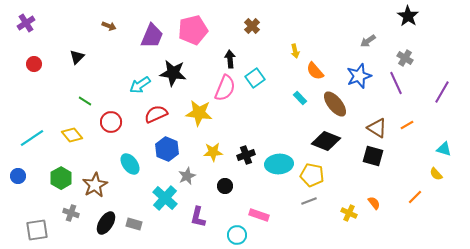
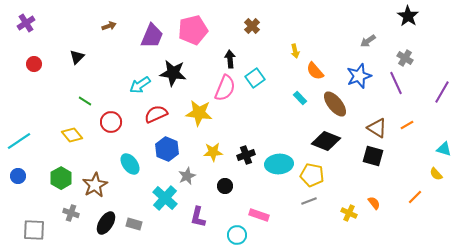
brown arrow at (109, 26): rotated 40 degrees counterclockwise
cyan line at (32, 138): moved 13 px left, 3 px down
gray square at (37, 230): moved 3 px left; rotated 10 degrees clockwise
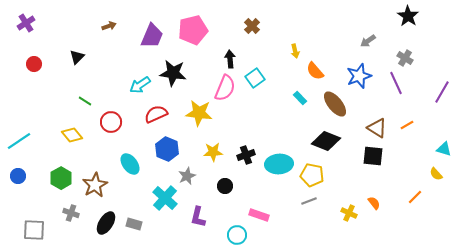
black square at (373, 156): rotated 10 degrees counterclockwise
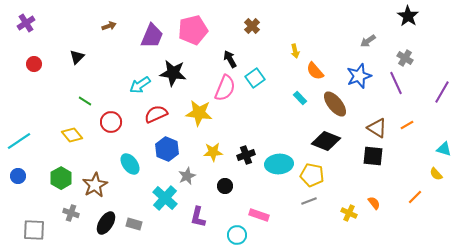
black arrow at (230, 59): rotated 24 degrees counterclockwise
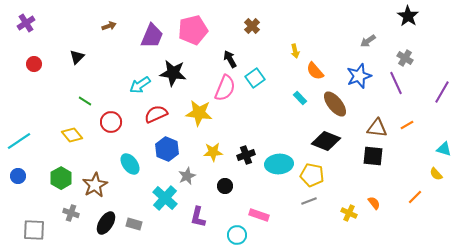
brown triangle at (377, 128): rotated 25 degrees counterclockwise
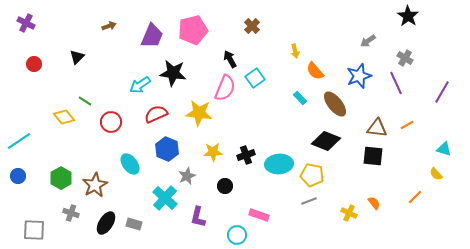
purple cross at (26, 23): rotated 30 degrees counterclockwise
yellow diamond at (72, 135): moved 8 px left, 18 px up
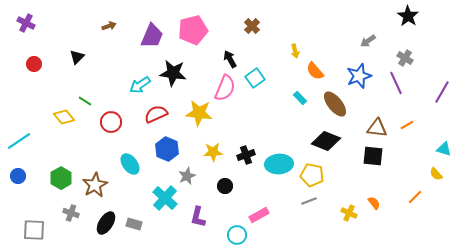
pink rectangle at (259, 215): rotated 48 degrees counterclockwise
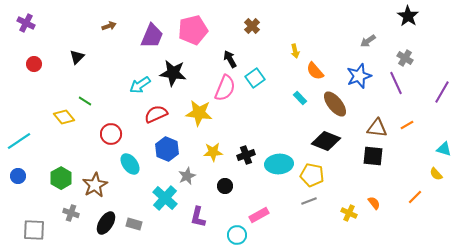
red circle at (111, 122): moved 12 px down
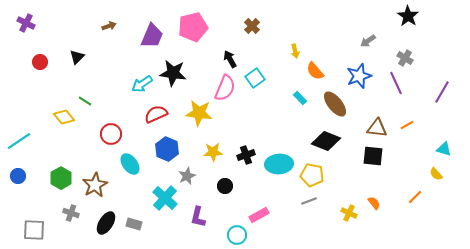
pink pentagon at (193, 30): moved 3 px up
red circle at (34, 64): moved 6 px right, 2 px up
cyan arrow at (140, 85): moved 2 px right, 1 px up
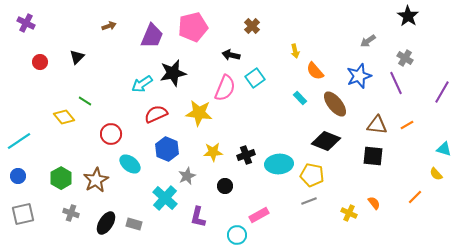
black arrow at (230, 59): moved 1 px right, 4 px up; rotated 48 degrees counterclockwise
black star at (173, 73): rotated 20 degrees counterclockwise
brown triangle at (377, 128): moved 3 px up
cyan ellipse at (130, 164): rotated 15 degrees counterclockwise
brown star at (95, 185): moved 1 px right, 5 px up
gray square at (34, 230): moved 11 px left, 16 px up; rotated 15 degrees counterclockwise
